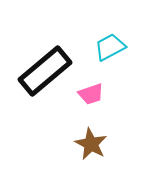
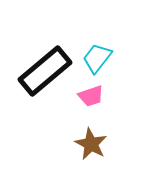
cyan trapezoid: moved 13 px left, 11 px down; rotated 24 degrees counterclockwise
pink trapezoid: moved 2 px down
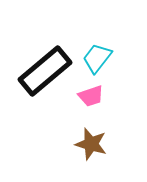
brown star: rotated 12 degrees counterclockwise
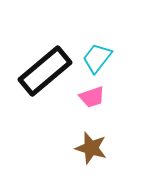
pink trapezoid: moved 1 px right, 1 px down
brown star: moved 4 px down
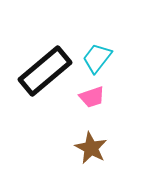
brown star: rotated 12 degrees clockwise
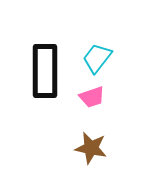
black rectangle: rotated 50 degrees counterclockwise
brown star: rotated 16 degrees counterclockwise
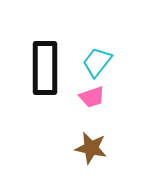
cyan trapezoid: moved 4 px down
black rectangle: moved 3 px up
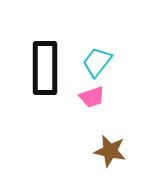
brown star: moved 19 px right, 3 px down
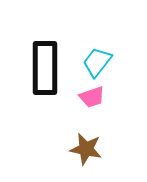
brown star: moved 24 px left, 2 px up
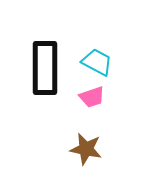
cyan trapezoid: rotated 80 degrees clockwise
